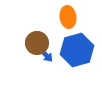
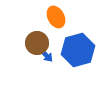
orange ellipse: moved 12 px left; rotated 20 degrees counterclockwise
blue hexagon: moved 1 px right
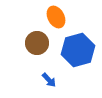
blue arrow: moved 3 px right, 25 px down
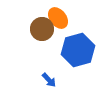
orange ellipse: moved 2 px right, 1 px down; rotated 10 degrees counterclockwise
brown circle: moved 5 px right, 14 px up
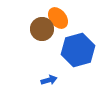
blue arrow: rotated 63 degrees counterclockwise
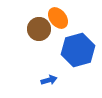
brown circle: moved 3 px left
